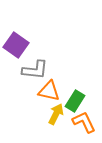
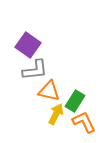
purple square: moved 12 px right
gray L-shape: rotated 12 degrees counterclockwise
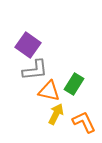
green rectangle: moved 1 px left, 17 px up
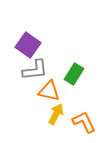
green rectangle: moved 10 px up
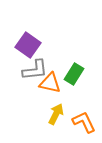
orange triangle: moved 1 px right, 8 px up
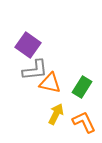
green rectangle: moved 8 px right, 13 px down
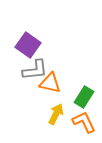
green rectangle: moved 2 px right, 10 px down
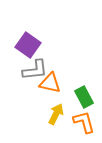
green rectangle: rotated 60 degrees counterclockwise
orange L-shape: rotated 10 degrees clockwise
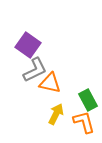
gray L-shape: rotated 20 degrees counterclockwise
green rectangle: moved 4 px right, 3 px down
